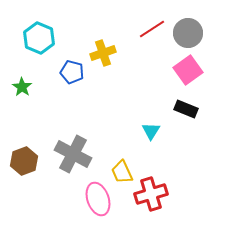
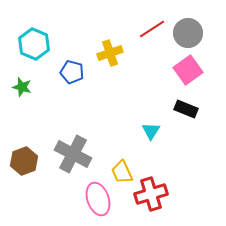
cyan hexagon: moved 5 px left, 6 px down
yellow cross: moved 7 px right
green star: rotated 18 degrees counterclockwise
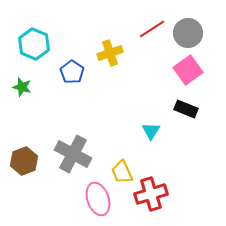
blue pentagon: rotated 20 degrees clockwise
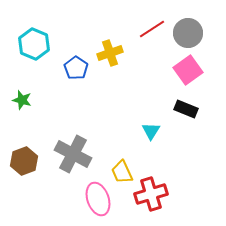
blue pentagon: moved 4 px right, 4 px up
green star: moved 13 px down
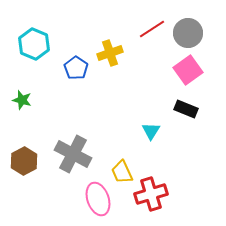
brown hexagon: rotated 8 degrees counterclockwise
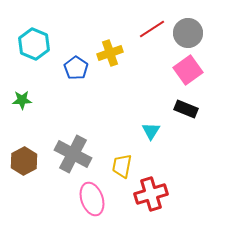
green star: rotated 18 degrees counterclockwise
yellow trapezoid: moved 6 px up; rotated 35 degrees clockwise
pink ellipse: moved 6 px left
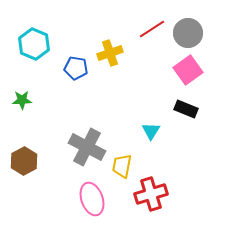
blue pentagon: rotated 25 degrees counterclockwise
gray cross: moved 14 px right, 7 px up
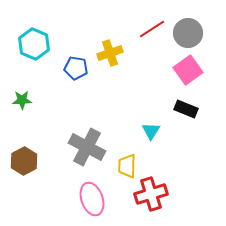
yellow trapezoid: moved 5 px right; rotated 10 degrees counterclockwise
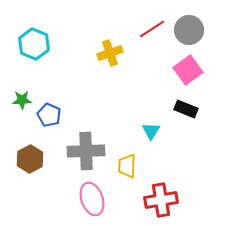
gray circle: moved 1 px right, 3 px up
blue pentagon: moved 27 px left, 47 px down; rotated 15 degrees clockwise
gray cross: moved 1 px left, 4 px down; rotated 30 degrees counterclockwise
brown hexagon: moved 6 px right, 2 px up
red cross: moved 10 px right, 6 px down; rotated 8 degrees clockwise
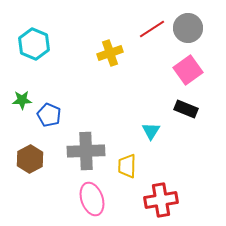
gray circle: moved 1 px left, 2 px up
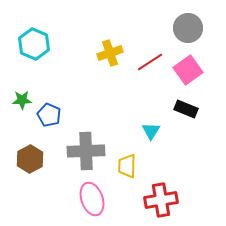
red line: moved 2 px left, 33 px down
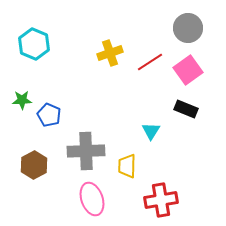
brown hexagon: moved 4 px right, 6 px down
